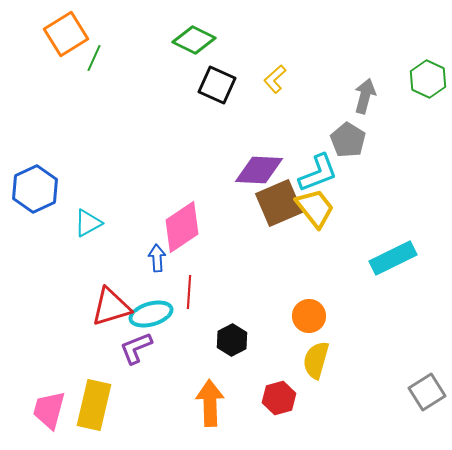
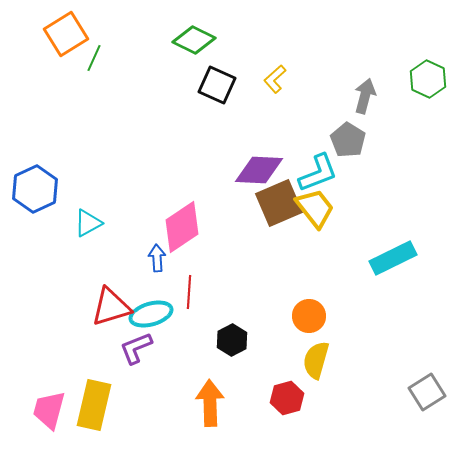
red hexagon: moved 8 px right
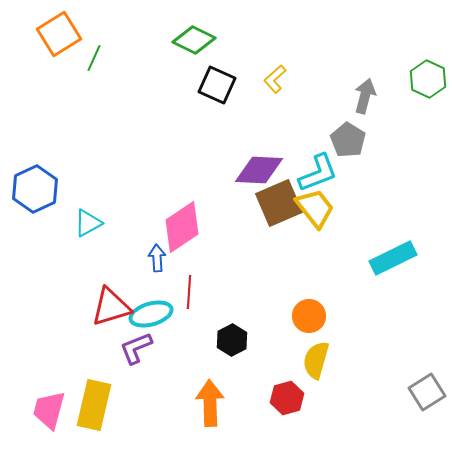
orange square: moved 7 px left
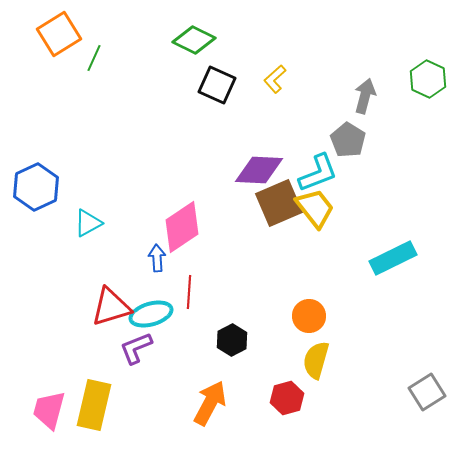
blue hexagon: moved 1 px right, 2 px up
orange arrow: rotated 30 degrees clockwise
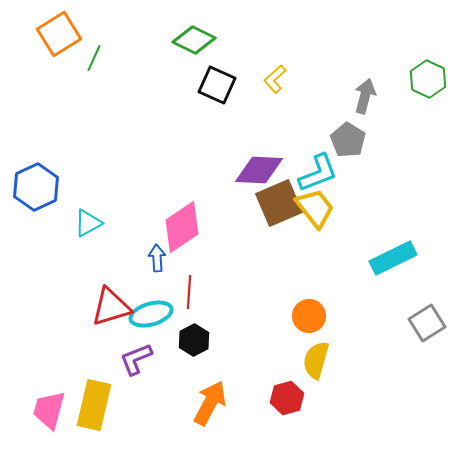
black hexagon: moved 38 px left
purple L-shape: moved 11 px down
gray square: moved 69 px up
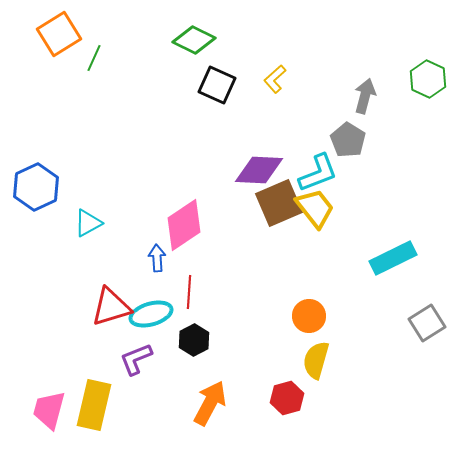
pink diamond: moved 2 px right, 2 px up
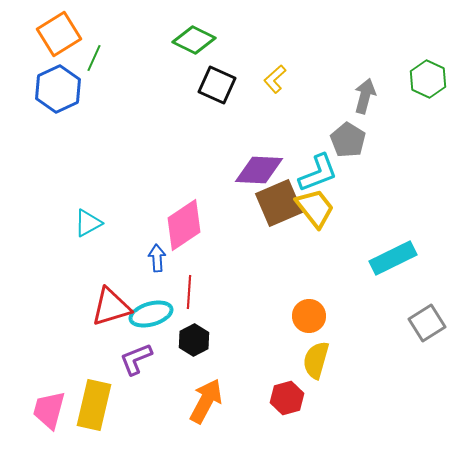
blue hexagon: moved 22 px right, 98 px up
orange arrow: moved 4 px left, 2 px up
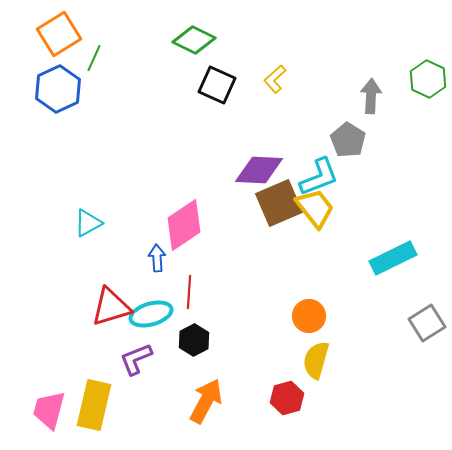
gray arrow: moved 6 px right; rotated 12 degrees counterclockwise
cyan L-shape: moved 1 px right, 4 px down
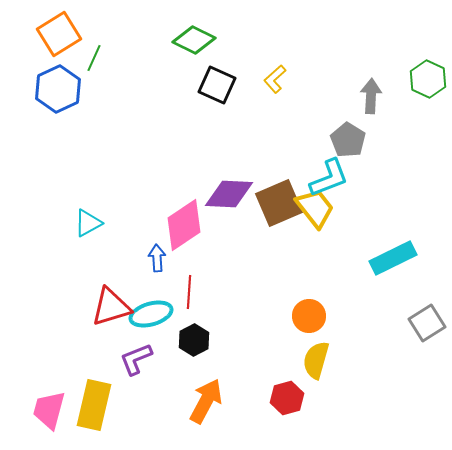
purple diamond: moved 30 px left, 24 px down
cyan L-shape: moved 10 px right, 1 px down
